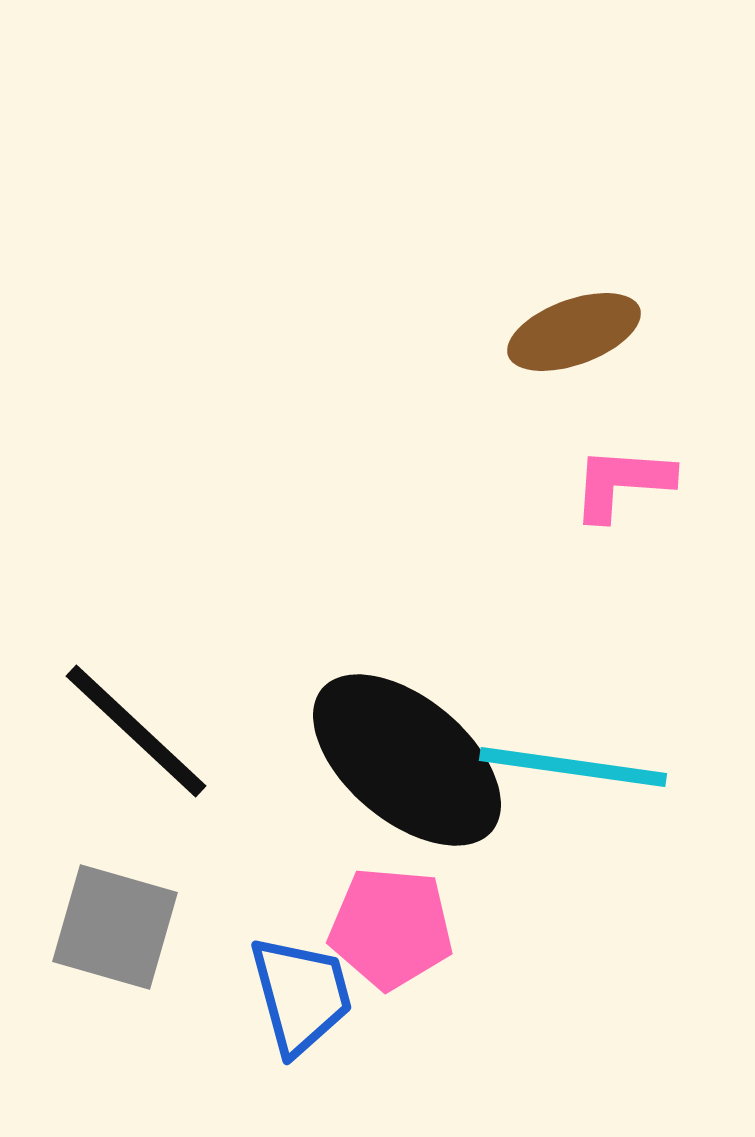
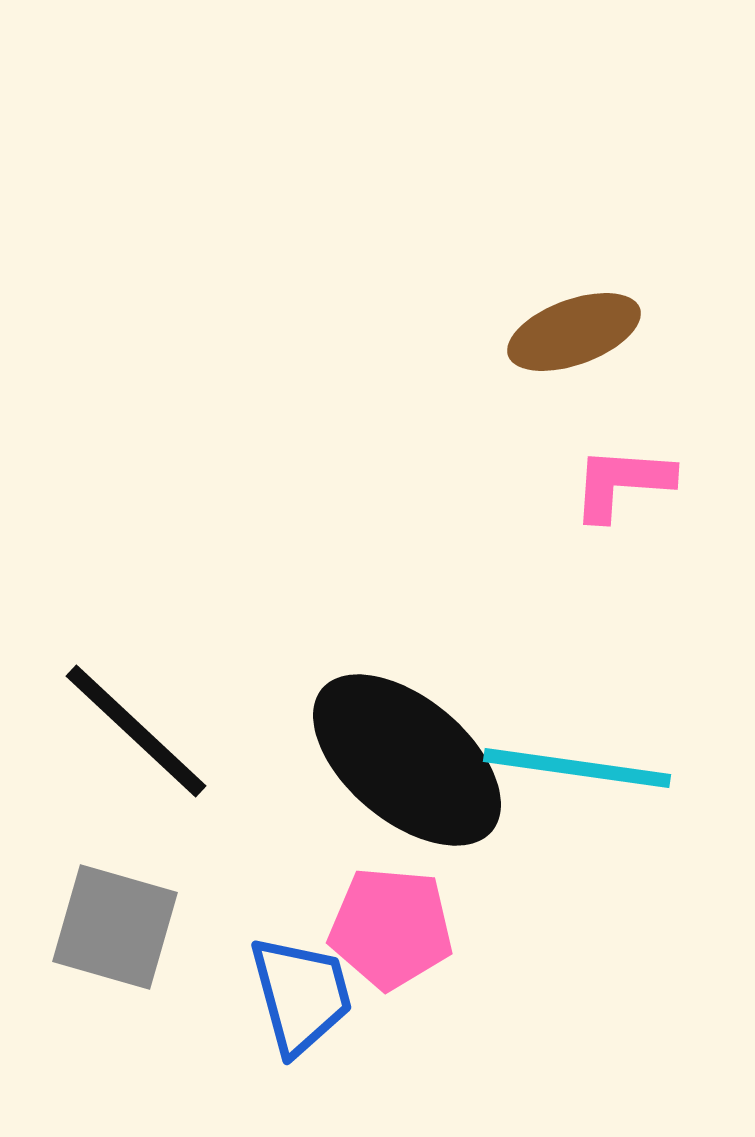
cyan line: moved 4 px right, 1 px down
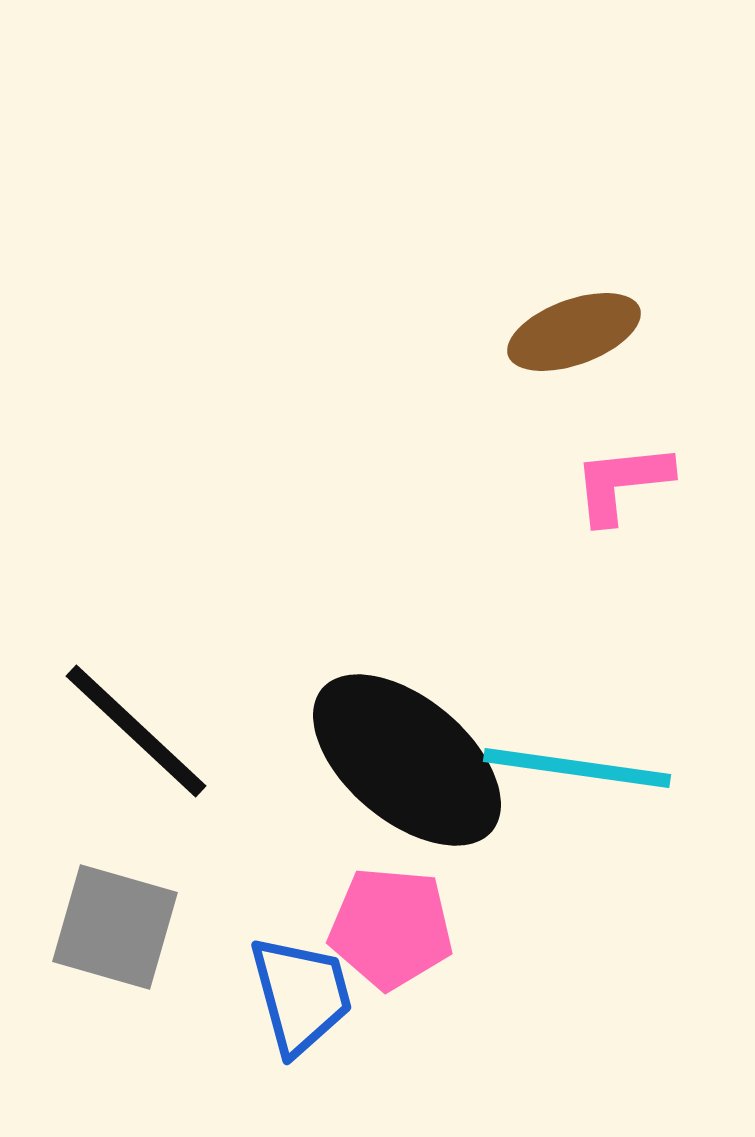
pink L-shape: rotated 10 degrees counterclockwise
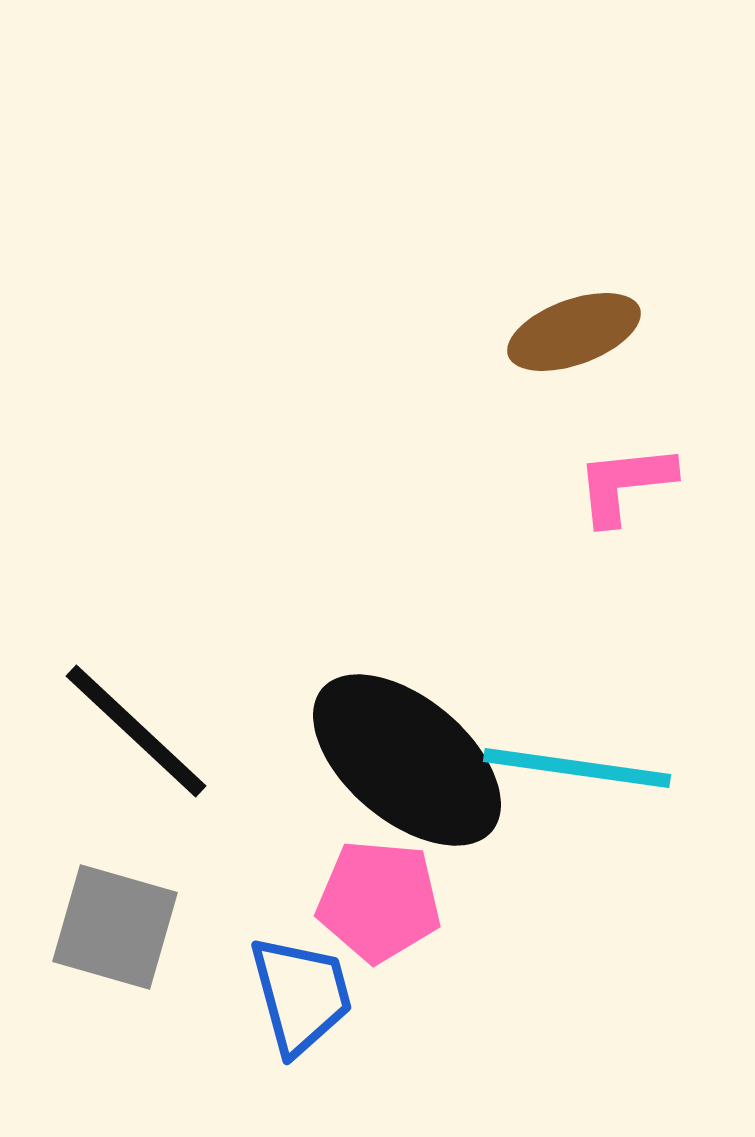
pink L-shape: moved 3 px right, 1 px down
pink pentagon: moved 12 px left, 27 px up
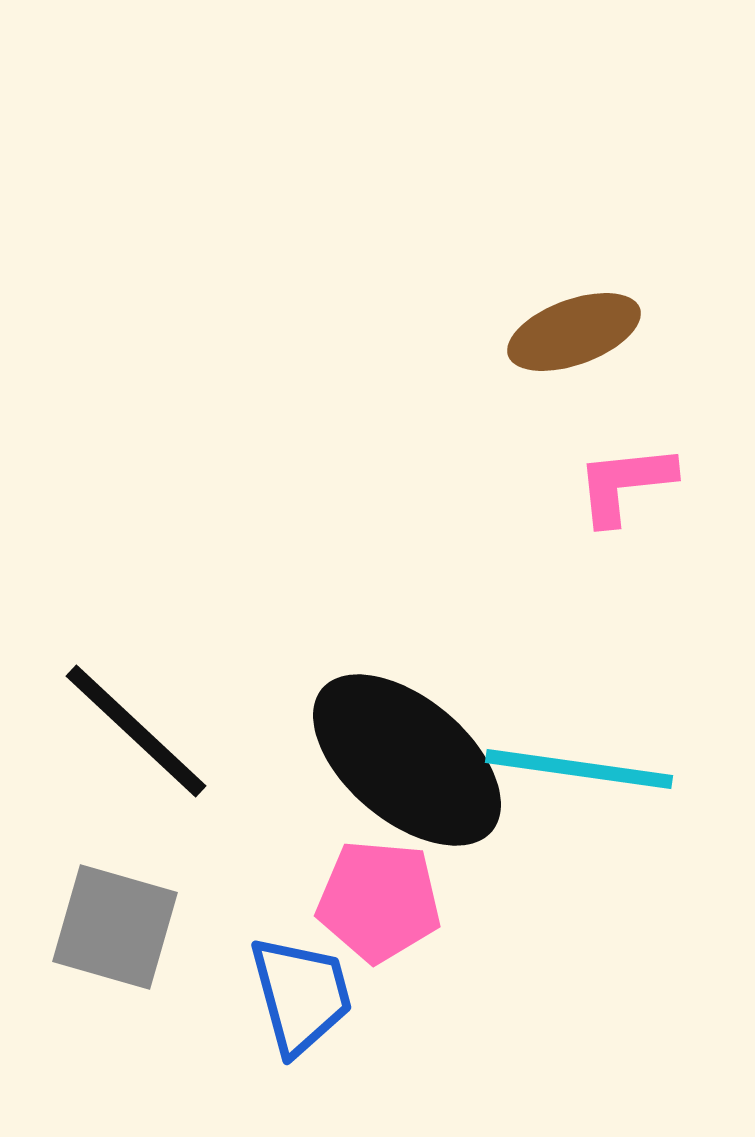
cyan line: moved 2 px right, 1 px down
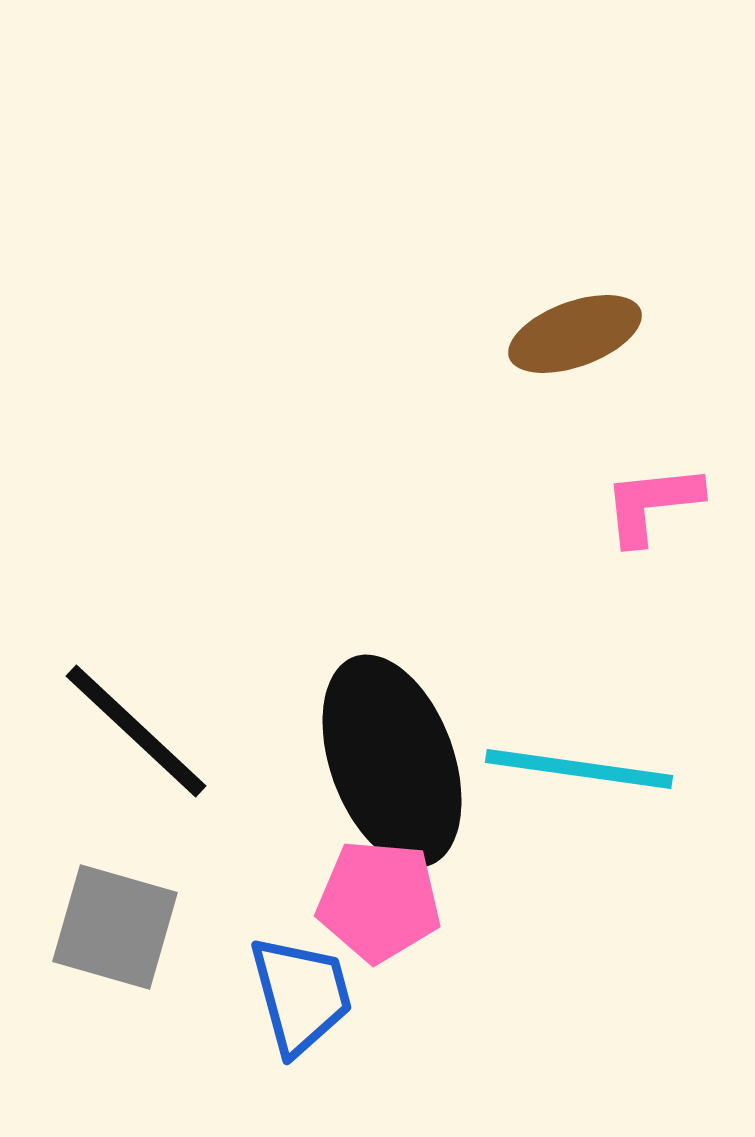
brown ellipse: moved 1 px right, 2 px down
pink L-shape: moved 27 px right, 20 px down
black ellipse: moved 15 px left, 1 px down; rotated 30 degrees clockwise
